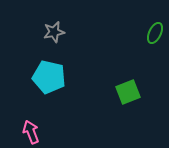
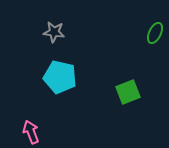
gray star: rotated 20 degrees clockwise
cyan pentagon: moved 11 px right
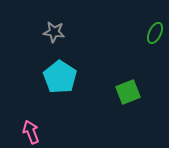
cyan pentagon: rotated 20 degrees clockwise
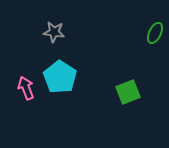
pink arrow: moved 5 px left, 44 px up
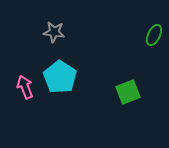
green ellipse: moved 1 px left, 2 px down
pink arrow: moved 1 px left, 1 px up
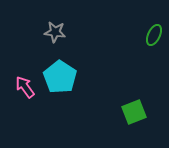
gray star: moved 1 px right
pink arrow: rotated 15 degrees counterclockwise
green square: moved 6 px right, 20 px down
